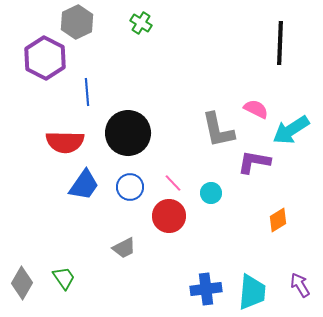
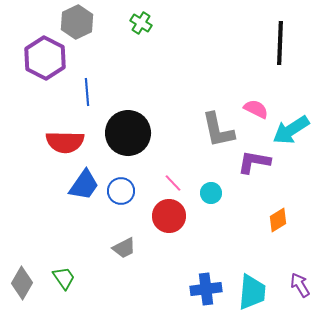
blue circle: moved 9 px left, 4 px down
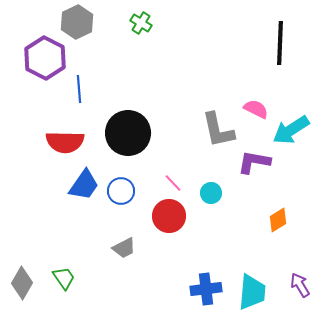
blue line: moved 8 px left, 3 px up
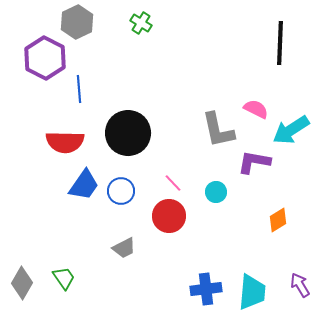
cyan circle: moved 5 px right, 1 px up
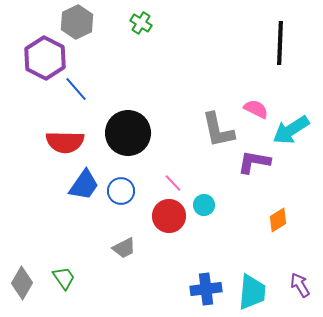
blue line: moved 3 px left; rotated 36 degrees counterclockwise
cyan circle: moved 12 px left, 13 px down
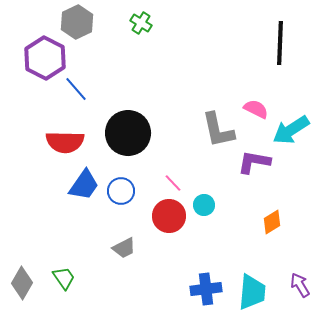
orange diamond: moved 6 px left, 2 px down
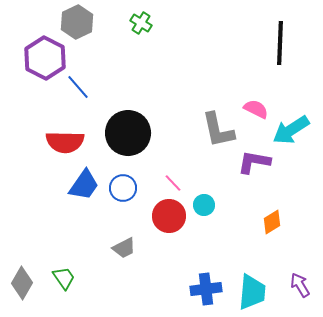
blue line: moved 2 px right, 2 px up
blue circle: moved 2 px right, 3 px up
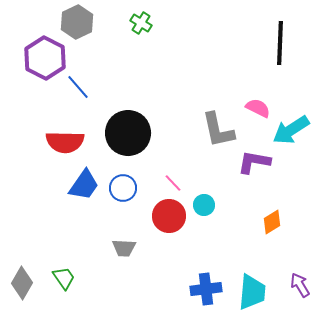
pink semicircle: moved 2 px right, 1 px up
gray trapezoid: rotated 30 degrees clockwise
